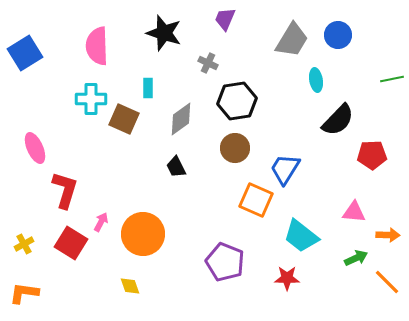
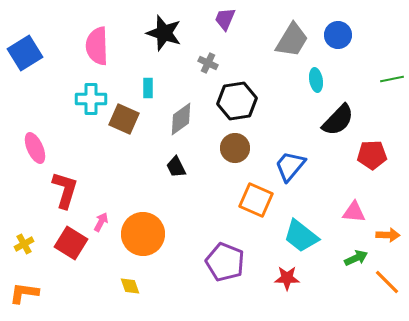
blue trapezoid: moved 5 px right, 3 px up; rotated 8 degrees clockwise
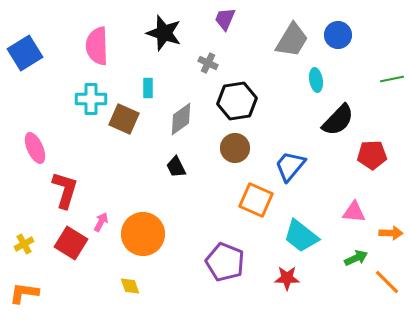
orange arrow: moved 3 px right, 2 px up
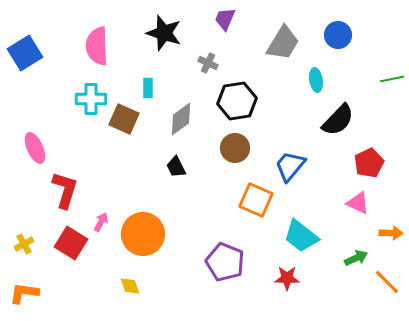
gray trapezoid: moved 9 px left, 3 px down
red pentagon: moved 3 px left, 8 px down; rotated 24 degrees counterclockwise
pink triangle: moved 4 px right, 9 px up; rotated 20 degrees clockwise
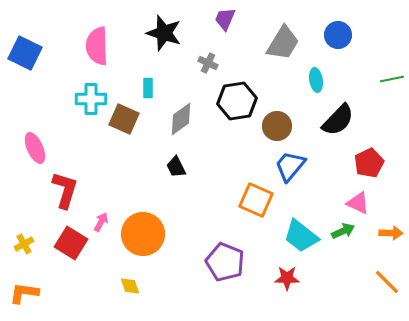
blue square: rotated 32 degrees counterclockwise
brown circle: moved 42 px right, 22 px up
green arrow: moved 13 px left, 27 px up
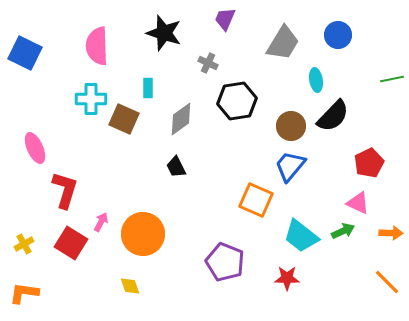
black semicircle: moved 5 px left, 4 px up
brown circle: moved 14 px right
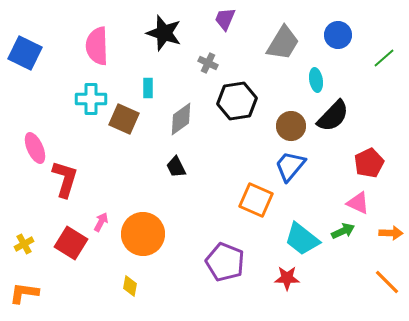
green line: moved 8 px left, 21 px up; rotated 30 degrees counterclockwise
red L-shape: moved 11 px up
cyan trapezoid: moved 1 px right, 3 px down
yellow diamond: rotated 30 degrees clockwise
